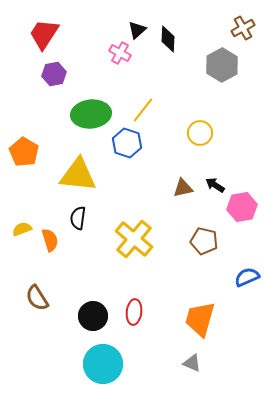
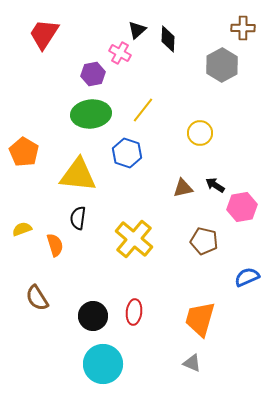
brown cross: rotated 30 degrees clockwise
purple hexagon: moved 39 px right
blue hexagon: moved 10 px down
orange semicircle: moved 5 px right, 5 px down
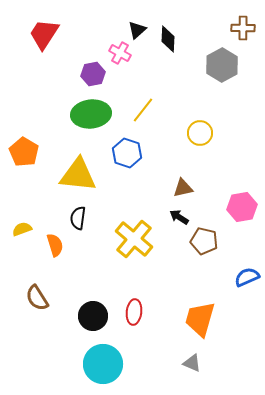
black arrow: moved 36 px left, 32 px down
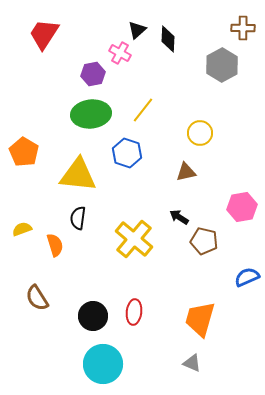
brown triangle: moved 3 px right, 16 px up
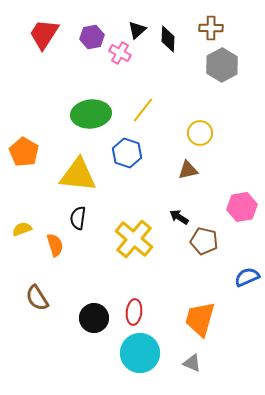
brown cross: moved 32 px left
purple hexagon: moved 1 px left, 37 px up
brown triangle: moved 2 px right, 2 px up
black circle: moved 1 px right, 2 px down
cyan circle: moved 37 px right, 11 px up
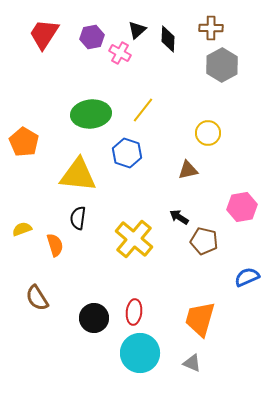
yellow circle: moved 8 px right
orange pentagon: moved 10 px up
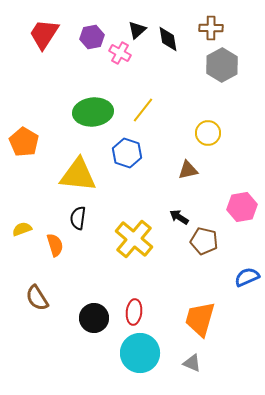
black diamond: rotated 12 degrees counterclockwise
green ellipse: moved 2 px right, 2 px up
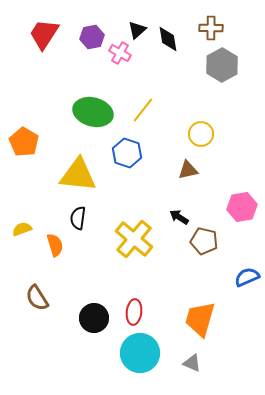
green ellipse: rotated 21 degrees clockwise
yellow circle: moved 7 px left, 1 px down
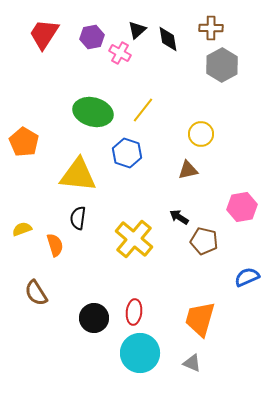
brown semicircle: moved 1 px left, 5 px up
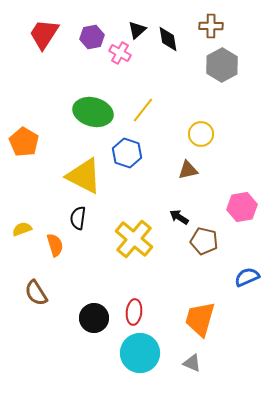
brown cross: moved 2 px up
yellow triangle: moved 6 px right, 1 px down; rotated 21 degrees clockwise
